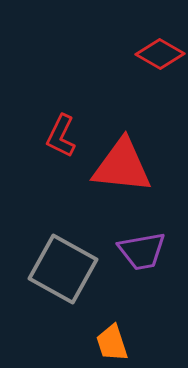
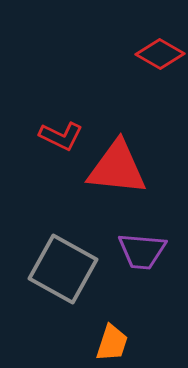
red L-shape: rotated 90 degrees counterclockwise
red triangle: moved 5 px left, 2 px down
purple trapezoid: rotated 15 degrees clockwise
orange trapezoid: rotated 144 degrees counterclockwise
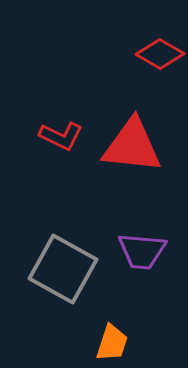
red triangle: moved 15 px right, 22 px up
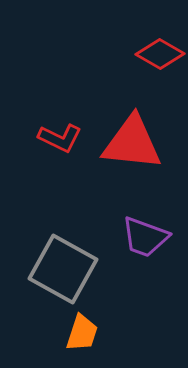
red L-shape: moved 1 px left, 2 px down
red triangle: moved 3 px up
purple trapezoid: moved 3 px right, 14 px up; rotated 15 degrees clockwise
orange trapezoid: moved 30 px left, 10 px up
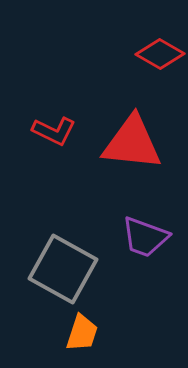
red L-shape: moved 6 px left, 7 px up
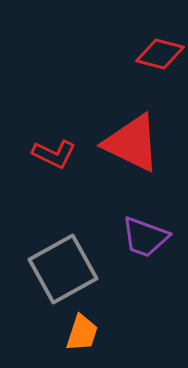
red diamond: rotated 15 degrees counterclockwise
red L-shape: moved 23 px down
red triangle: rotated 20 degrees clockwise
gray square: rotated 32 degrees clockwise
